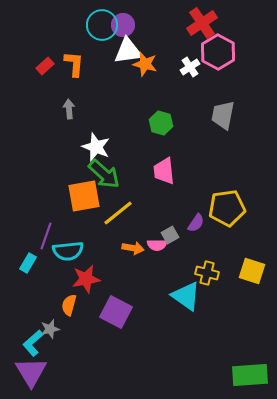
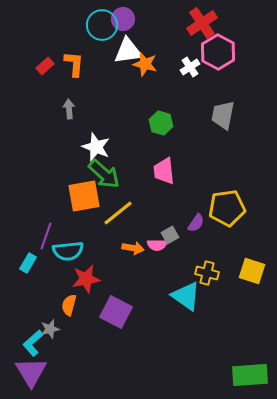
purple circle: moved 6 px up
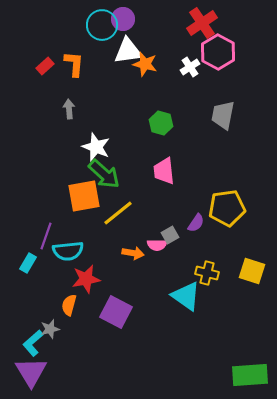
orange arrow: moved 5 px down
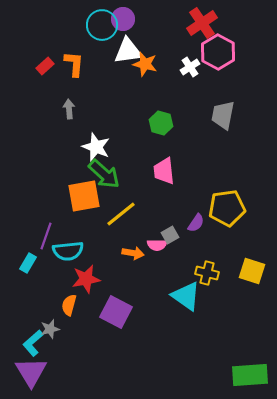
yellow line: moved 3 px right, 1 px down
